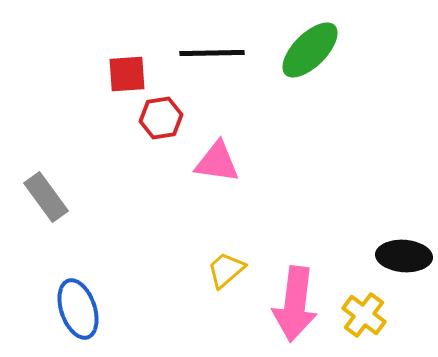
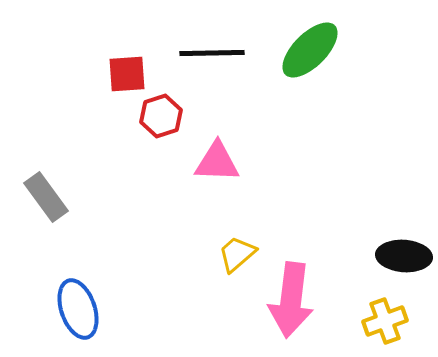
red hexagon: moved 2 px up; rotated 9 degrees counterclockwise
pink triangle: rotated 6 degrees counterclockwise
yellow trapezoid: moved 11 px right, 16 px up
pink arrow: moved 4 px left, 4 px up
yellow cross: moved 21 px right, 6 px down; rotated 33 degrees clockwise
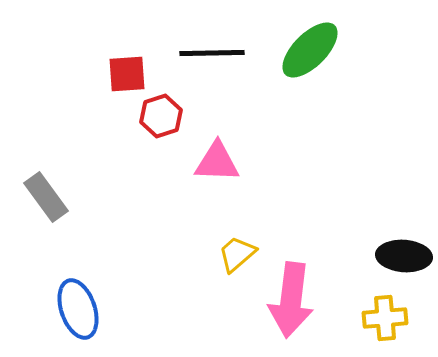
yellow cross: moved 3 px up; rotated 15 degrees clockwise
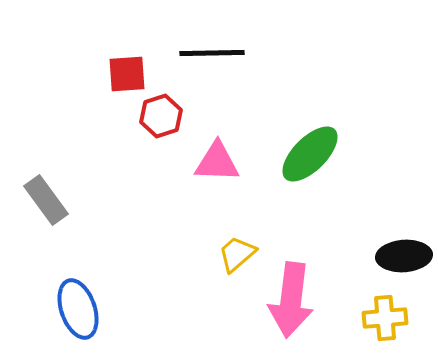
green ellipse: moved 104 px down
gray rectangle: moved 3 px down
black ellipse: rotated 8 degrees counterclockwise
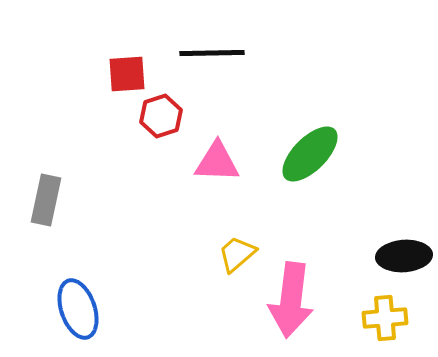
gray rectangle: rotated 48 degrees clockwise
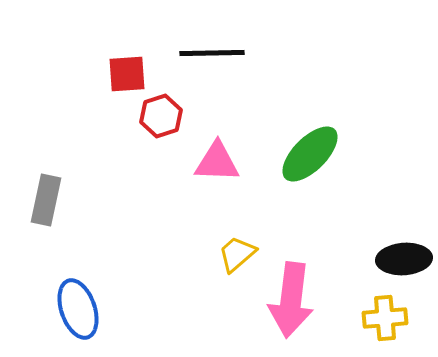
black ellipse: moved 3 px down
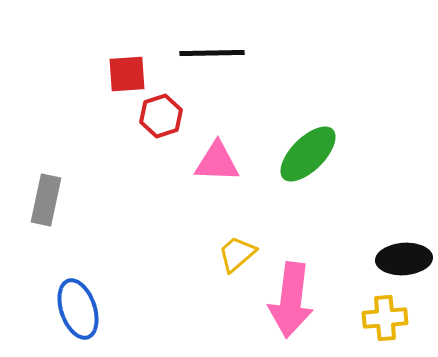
green ellipse: moved 2 px left
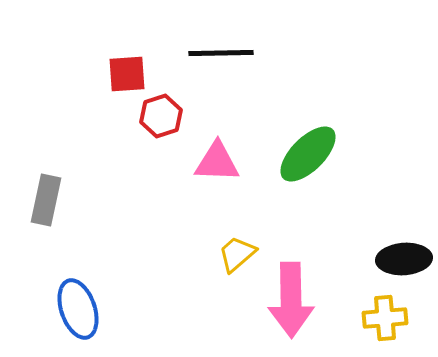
black line: moved 9 px right
pink arrow: rotated 8 degrees counterclockwise
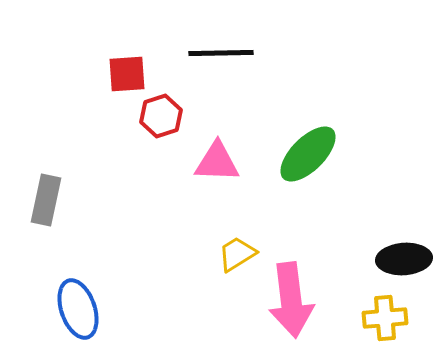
yellow trapezoid: rotated 9 degrees clockwise
pink arrow: rotated 6 degrees counterclockwise
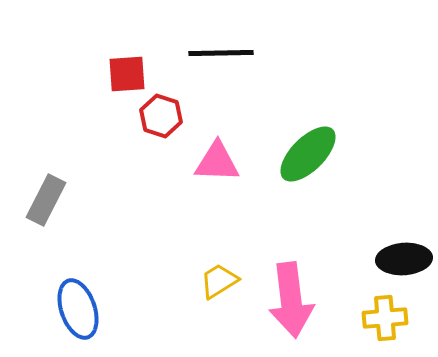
red hexagon: rotated 24 degrees counterclockwise
gray rectangle: rotated 15 degrees clockwise
yellow trapezoid: moved 18 px left, 27 px down
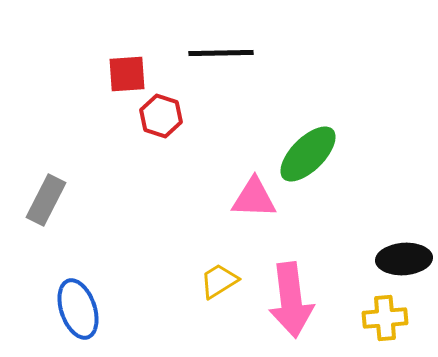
pink triangle: moved 37 px right, 36 px down
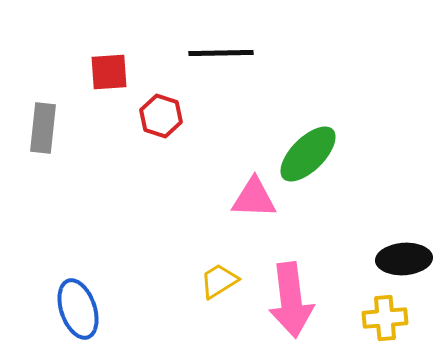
red square: moved 18 px left, 2 px up
gray rectangle: moved 3 px left, 72 px up; rotated 21 degrees counterclockwise
